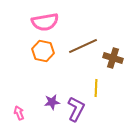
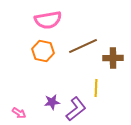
pink semicircle: moved 3 px right, 2 px up
brown cross: rotated 18 degrees counterclockwise
purple L-shape: rotated 25 degrees clockwise
pink arrow: rotated 144 degrees clockwise
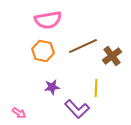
brown cross: moved 1 px left, 2 px up; rotated 36 degrees counterclockwise
purple star: moved 15 px up
purple L-shape: moved 1 px right; rotated 85 degrees clockwise
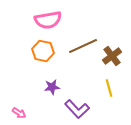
yellow line: moved 13 px right; rotated 18 degrees counterclockwise
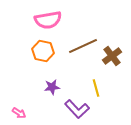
yellow line: moved 13 px left
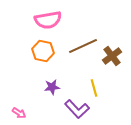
yellow line: moved 2 px left
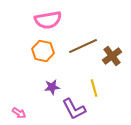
purple L-shape: moved 3 px left; rotated 15 degrees clockwise
